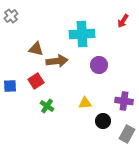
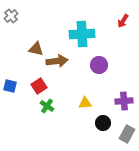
red square: moved 3 px right, 5 px down
blue square: rotated 16 degrees clockwise
purple cross: rotated 12 degrees counterclockwise
black circle: moved 2 px down
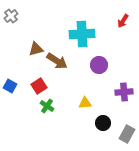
brown triangle: rotated 28 degrees counterclockwise
brown arrow: rotated 40 degrees clockwise
blue square: rotated 16 degrees clockwise
purple cross: moved 9 px up
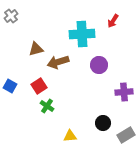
red arrow: moved 10 px left
brown arrow: moved 1 px right, 1 px down; rotated 130 degrees clockwise
yellow triangle: moved 15 px left, 33 px down
gray rectangle: moved 1 px left, 1 px down; rotated 30 degrees clockwise
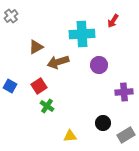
brown triangle: moved 2 px up; rotated 14 degrees counterclockwise
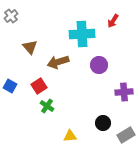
brown triangle: moved 6 px left; rotated 42 degrees counterclockwise
